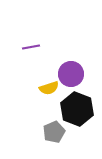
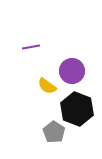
purple circle: moved 1 px right, 3 px up
yellow semicircle: moved 2 px left, 2 px up; rotated 54 degrees clockwise
gray pentagon: rotated 15 degrees counterclockwise
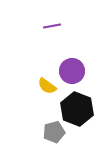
purple line: moved 21 px right, 21 px up
gray pentagon: rotated 25 degrees clockwise
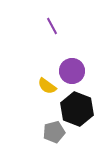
purple line: rotated 72 degrees clockwise
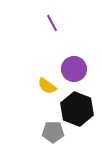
purple line: moved 3 px up
purple circle: moved 2 px right, 2 px up
gray pentagon: moved 1 px left; rotated 15 degrees clockwise
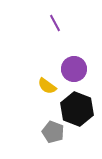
purple line: moved 3 px right
gray pentagon: rotated 20 degrees clockwise
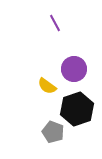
black hexagon: rotated 20 degrees clockwise
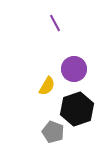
yellow semicircle: rotated 96 degrees counterclockwise
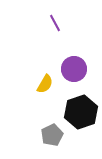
yellow semicircle: moved 2 px left, 2 px up
black hexagon: moved 4 px right, 3 px down
gray pentagon: moved 1 px left, 3 px down; rotated 25 degrees clockwise
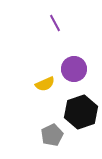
yellow semicircle: rotated 36 degrees clockwise
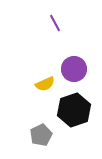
black hexagon: moved 7 px left, 2 px up
gray pentagon: moved 11 px left
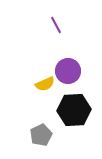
purple line: moved 1 px right, 2 px down
purple circle: moved 6 px left, 2 px down
black hexagon: rotated 16 degrees clockwise
